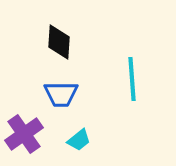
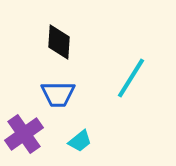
cyan line: moved 1 px left, 1 px up; rotated 36 degrees clockwise
blue trapezoid: moved 3 px left
cyan trapezoid: moved 1 px right, 1 px down
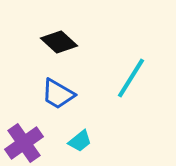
black diamond: rotated 51 degrees counterclockwise
blue trapezoid: rotated 30 degrees clockwise
purple cross: moved 9 px down
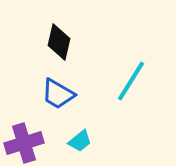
black diamond: rotated 60 degrees clockwise
cyan line: moved 3 px down
purple cross: rotated 18 degrees clockwise
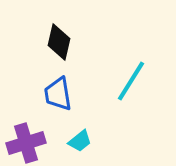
blue trapezoid: rotated 51 degrees clockwise
purple cross: moved 2 px right
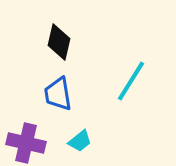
purple cross: rotated 30 degrees clockwise
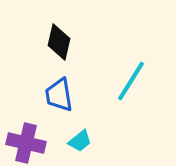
blue trapezoid: moved 1 px right, 1 px down
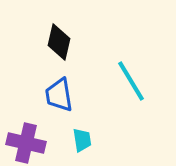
cyan line: rotated 63 degrees counterclockwise
cyan trapezoid: moved 2 px right, 1 px up; rotated 60 degrees counterclockwise
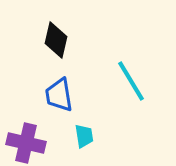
black diamond: moved 3 px left, 2 px up
cyan trapezoid: moved 2 px right, 4 px up
